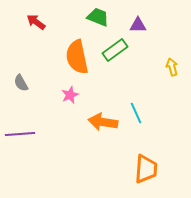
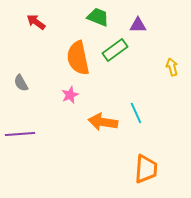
orange semicircle: moved 1 px right, 1 px down
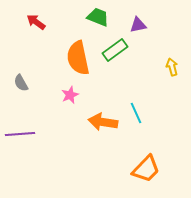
purple triangle: rotated 12 degrees counterclockwise
orange trapezoid: rotated 40 degrees clockwise
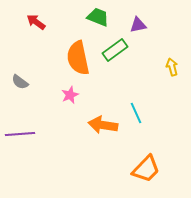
gray semicircle: moved 1 px left, 1 px up; rotated 24 degrees counterclockwise
orange arrow: moved 3 px down
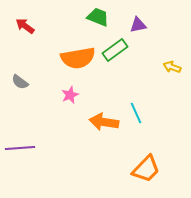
red arrow: moved 11 px left, 4 px down
orange semicircle: rotated 88 degrees counterclockwise
yellow arrow: rotated 54 degrees counterclockwise
orange arrow: moved 1 px right, 3 px up
purple line: moved 14 px down
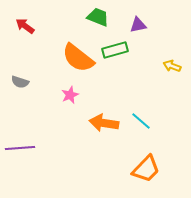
green rectangle: rotated 20 degrees clockwise
orange semicircle: rotated 48 degrees clockwise
yellow arrow: moved 1 px up
gray semicircle: rotated 18 degrees counterclockwise
cyan line: moved 5 px right, 8 px down; rotated 25 degrees counterclockwise
orange arrow: moved 1 px down
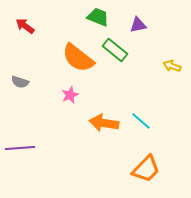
green rectangle: rotated 55 degrees clockwise
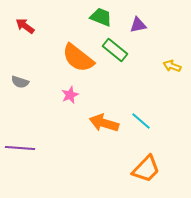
green trapezoid: moved 3 px right
orange arrow: rotated 8 degrees clockwise
purple line: rotated 8 degrees clockwise
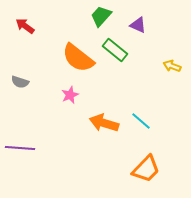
green trapezoid: moved 1 px up; rotated 70 degrees counterclockwise
purple triangle: rotated 36 degrees clockwise
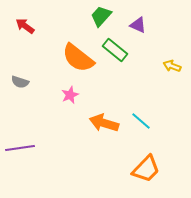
purple line: rotated 12 degrees counterclockwise
